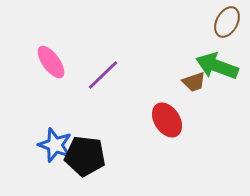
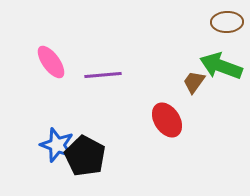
brown ellipse: rotated 60 degrees clockwise
green arrow: moved 4 px right
purple line: rotated 39 degrees clockwise
brown trapezoid: rotated 145 degrees clockwise
blue star: moved 2 px right
black pentagon: rotated 21 degrees clockwise
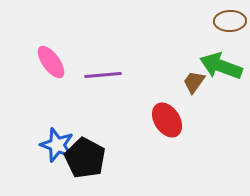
brown ellipse: moved 3 px right, 1 px up
black pentagon: moved 2 px down
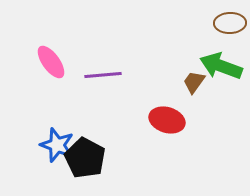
brown ellipse: moved 2 px down
red ellipse: rotated 40 degrees counterclockwise
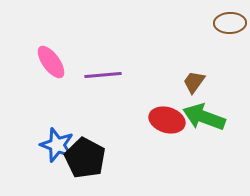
green arrow: moved 17 px left, 51 px down
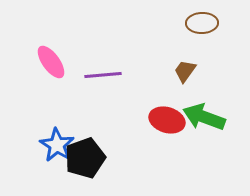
brown ellipse: moved 28 px left
brown trapezoid: moved 9 px left, 11 px up
blue star: rotated 12 degrees clockwise
black pentagon: rotated 24 degrees clockwise
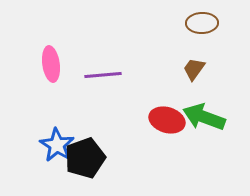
pink ellipse: moved 2 px down; rotated 28 degrees clockwise
brown trapezoid: moved 9 px right, 2 px up
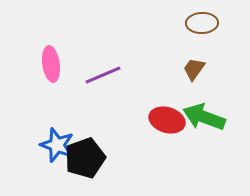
purple line: rotated 18 degrees counterclockwise
blue star: rotated 12 degrees counterclockwise
